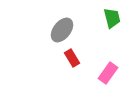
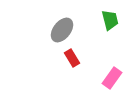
green trapezoid: moved 2 px left, 2 px down
pink rectangle: moved 4 px right, 5 px down
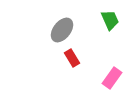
green trapezoid: rotated 10 degrees counterclockwise
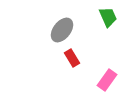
green trapezoid: moved 2 px left, 3 px up
pink rectangle: moved 5 px left, 2 px down
